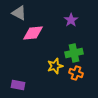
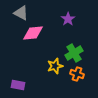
gray triangle: moved 2 px right
purple star: moved 3 px left, 1 px up
green cross: rotated 18 degrees counterclockwise
orange cross: moved 1 px right, 1 px down
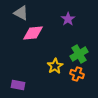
green cross: moved 5 px right, 1 px down
yellow star: rotated 14 degrees counterclockwise
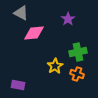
pink diamond: moved 1 px right
green cross: moved 1 px left, 2 px up; rotated 18 degrees clockwise
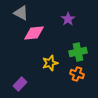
yellow star: moved 5 px left, 3 px up; rotated 14 degrees clockwise
purple rectangle: moved 2 px right, 1 px up; rotated 56 degrees counterclockwise
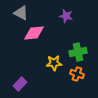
purple star: moved 2 px left, 3 px up; rotated 24 degrees counterclockwise
yellow star: moved 4 px right; rotated 14 degrees clockwise
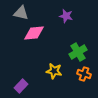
gray triangle: rotated 14 degrees counterclockwise
green cross: rotated 18 degrees counterclockwise
yellow star: moved 8 px down; rotated 14 degrees clockwise
orange cross: moved 7 px right
purple rectangle: moved 1 px right, 2 px down
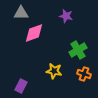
gray triangle: rotated 14 degrees counterclockwise
pink diamond: rotated 15 degrees counterclockwise
green cross: moved 2 px up
purple rectangle: rotated 16 degrees counterclockwise
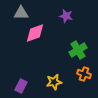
pink diamond: moved 1 px right
yellow star: moved 11 px down; rotated 21 degrees counterclockwise
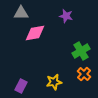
pink diamond: rotated 10 degrees clockwise
green cross: moved 3 px right, 1 px down
orange cross: rotated 24 degrees clockwise
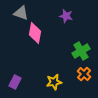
gray triangle: rotated 21 degrees clockwise
pink diamond: rotated 70 degrees counterclockwise
purple rectangle: moved 6 px left, 4 px up
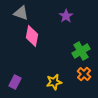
purple star: rotated 24 degrees clockwise
pink diamond: moved 3 px left, 3 px down
